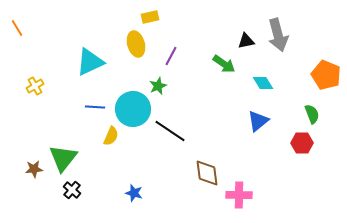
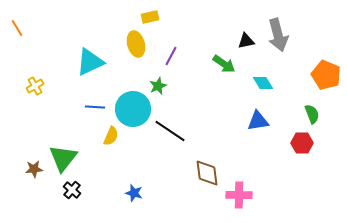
blue triangle: rotated 30 degrees clockwise
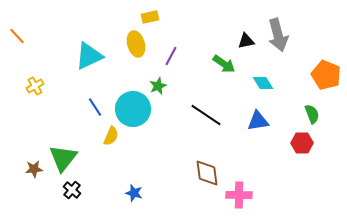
orange line: moved 8 px down; rotated 12 degrees counterclockwise
cyan triangle: moved 1 px left, 6 px up
blue line: rotated 54 degrees clockwise
black line: moved 36 px right, 16 px up
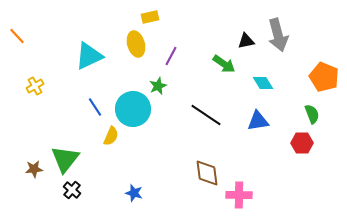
orange pentagon: moved 2 px left, 2 px down
green triangle: moved 2 px right, 1 px down
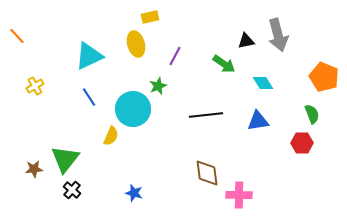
purple line: moved 4 px right
blue line: moved 6 px left, 10 px up
black line: rotated 40 degrees counterclockwise
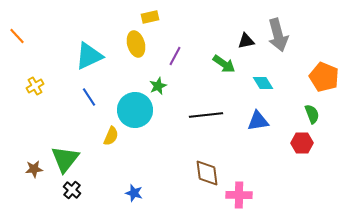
cyan circle: moved 2 px right, 1 px down
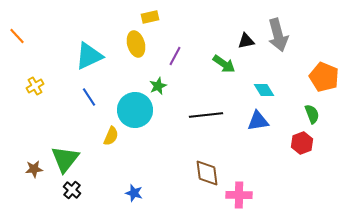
cyan diamond: moved 1 px right, 7 px down
red hexagon: rotated 20 degrees counterclockwise
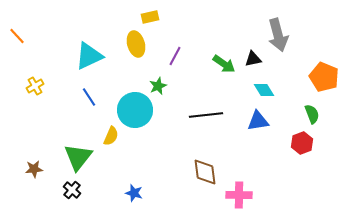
black triangle: moved 7 px right, 18 px down
green triangle: moved 13 px right, 2 px up
brown diamond: moved 2 px left, 1 px up
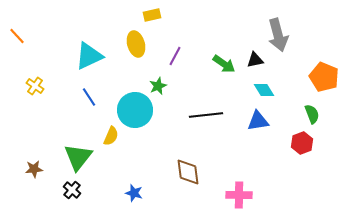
yellow rectangle: moved 2 px right, 2 px up
black triangle: moved 2 px right, 1 px down
yellow cross: rotated 24 degrees counterclockwise
brown diamond: moved 17 px left
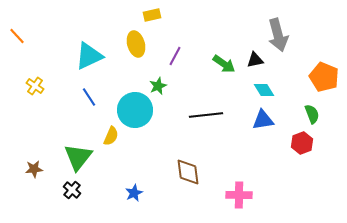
blue triangle: moved 5 px right, 1 px up
blue star: rotated 30 degrees clockwise
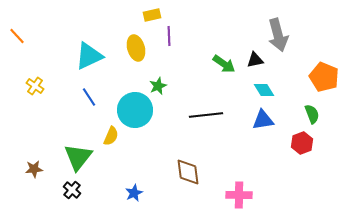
yellow ellipse: moved 4 px down
purple line: moved 6 px left, 20 px up; rotated 30 degrees counterclockwise
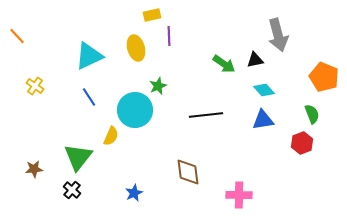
cyan diamond: rotated 10 degrees counterclockwise
